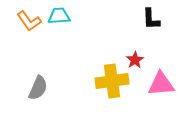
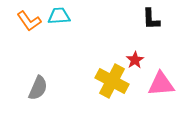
yellow cross: rotated 36 degrees clockwise
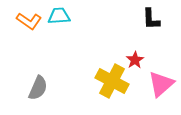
orange L-shape: rotated 20 degrees counterclockwise
pink triangle: rotated 36 degrees counterclockwise
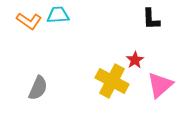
cyan trapezoid: moved 1 px left, 1 px up
pink triangle: moved 1 px left, 1 px down
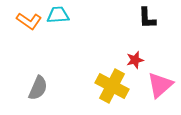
black L-shape: moved 4 px left, 1 px up
red star: rotated 18 degrees clockwise
yellow cross: moved 5 px down
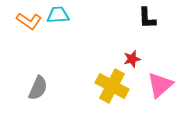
red star: moved 3 px left, 1 px up
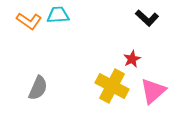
black L-shape: rotated 45 degrees counterclockwise
red star: rotated 12 degrees counterclockwise
pink triangle: moved 7 px left, 6 px down
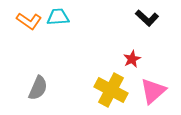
cyan trapezoid: moved 2 px down
yellow cross: moved 1 px left, 4 px down
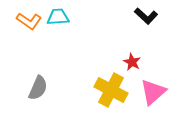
black L-shape: moved 1 px left, 2 px up
red star: moved 3 px down; rotated 18 degrees counterclockwise
pink triangle: moved 1 px down
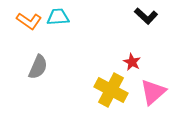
gray semicircle: moved 21 px up
